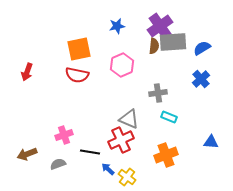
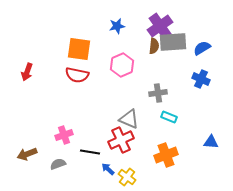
orange square: rotated 20 degrees clockwise
blue cross: rotated 24 degrees counterclockwise
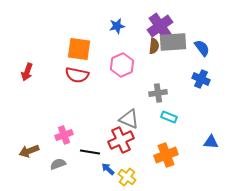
blue semicircle: rotated 84 degrees clockwise
brown arrow: moved 2 px right, 3 px up
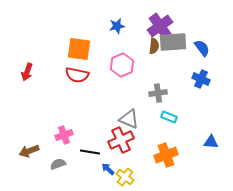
yellow cross: moved 2 px left
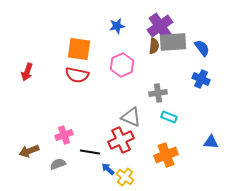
gray triangle: moved 2 px right, 2 px up
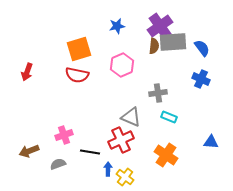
orange square: rotated 25 degrees counterclockwise
orange cross: rotated 35 degrees counterclockwise
blue arrow: rotated 48 degrees clockwise
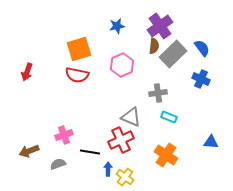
gray rectangle: moved 12 px down; rotated 40 degrees counterclockwise
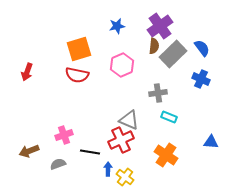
gray triangle: moved 2 px left, 3 px down
